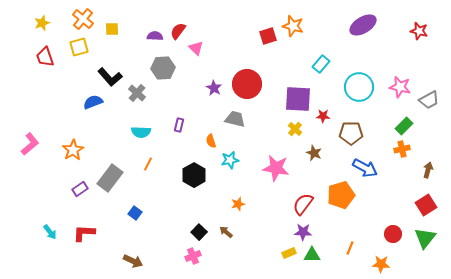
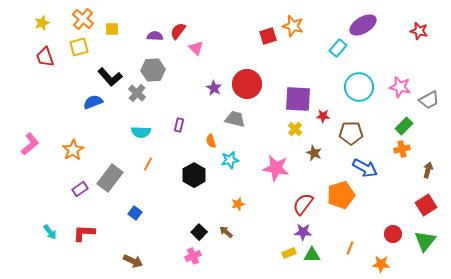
cyan rectangle at (321, 64): moved 17 px right, 16 px up
gray hexagon at (163, 68): moved 10 px left, 2 px down
green triangle at (425, 238): moved 3 px down
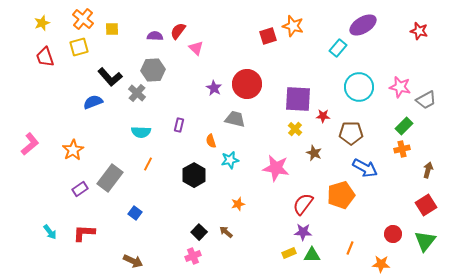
gray trapezoid at (429, 100): moved 3 px left
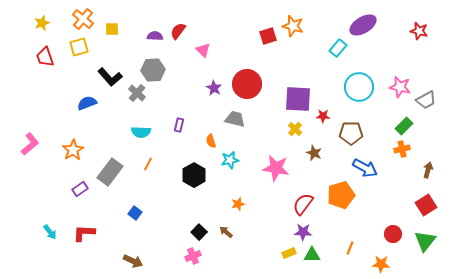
pink triangle at (196, 48): moved 7 px right, 2 px down
blue semicircle at (93, 102): moved 6 px left, 1 px down
gray rectangle at (110, 178): moved 6 px up
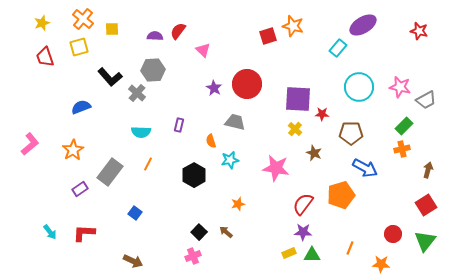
blue semicircle at (87, 103): moved 6 px left, 4 px down
red star at (323, 116): moved 1 px left, 2 px up
gray trapezoid at (235, 119): moved 3 px down
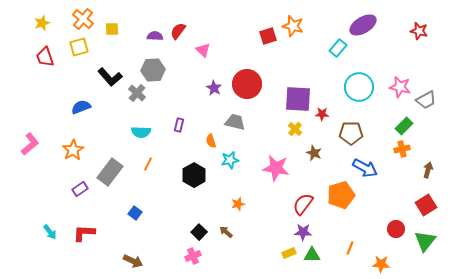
red circle at (393, 234): moved 3 px right, 5 px up
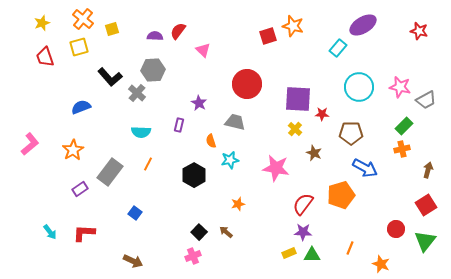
yellow square at (112, 29): rotated 16 degrees counterclockwise
purple star at (214, 88): moved 15 px left, 15 px down
orange star at (381, 264): rotated 18 degrees clockwise
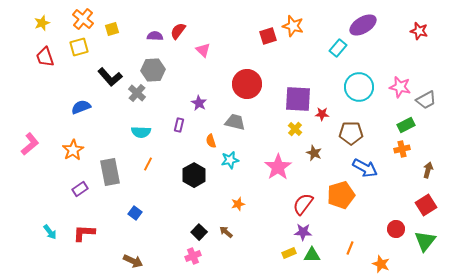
green rectangle at (404, 126): moved 2 px right, 1 px up; rotated 18 degrees clockwise
pink star at (276, 168): moved 2 px right, 1 px up; rotated 28 degrees clockwise
gray rectangle at (110, 172): rotated 48 degrees counterclockwise
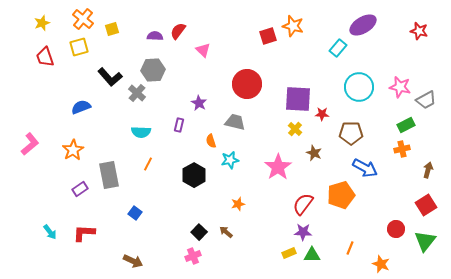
gray rectangle at (110, 172): moved 1 px left, 3 px down
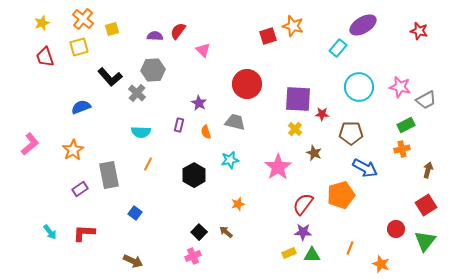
orange semicircle at (211, 141): moved 5 px left, 9 px up
